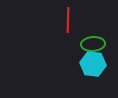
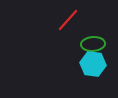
red line: rotated 40 degrees clockwise
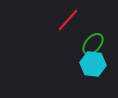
green ellipse: rotated 45 degrees counterclockwise
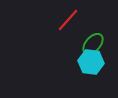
cyan hexagon: moved 2 px left, 2 px up
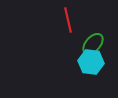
red line: rotated 55 degrees counterclockwise
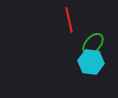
red line: moved 1 px right
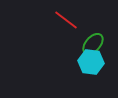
red line: moved 3 px left; rotated 40 degrees counterclockwise
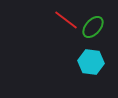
green ellipse: moved 17 px up
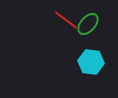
green ellipse: moved 5 px left, 3 px up
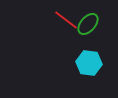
cyan hexagon: moved 2 px left, 1 px down
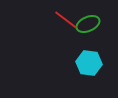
green ellipse: rotated 25 degrees clockwise
